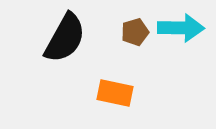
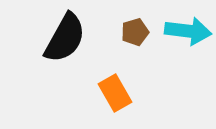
cyan arrow: moved 7 px right, 3 px down; rotated 6 degrees clockwise
orange rectangle: rotated 48 degrees clockwise
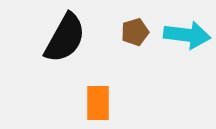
cyan arrow: moved 1 px left, 4 px down
orange rectangle: moved 17 px left, 10 px down; rotated 30 degrees clockwise
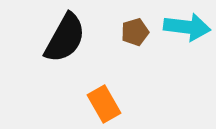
cyan arrow: moved 8 px up
orange rectangle: moved 6 px right, 1 px down; rotated 30 degrees counterclockwise
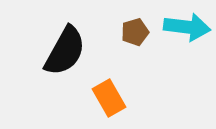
black semicircle: moved 13 px down
orange rectangle: moved 5 px right, 6 px up
